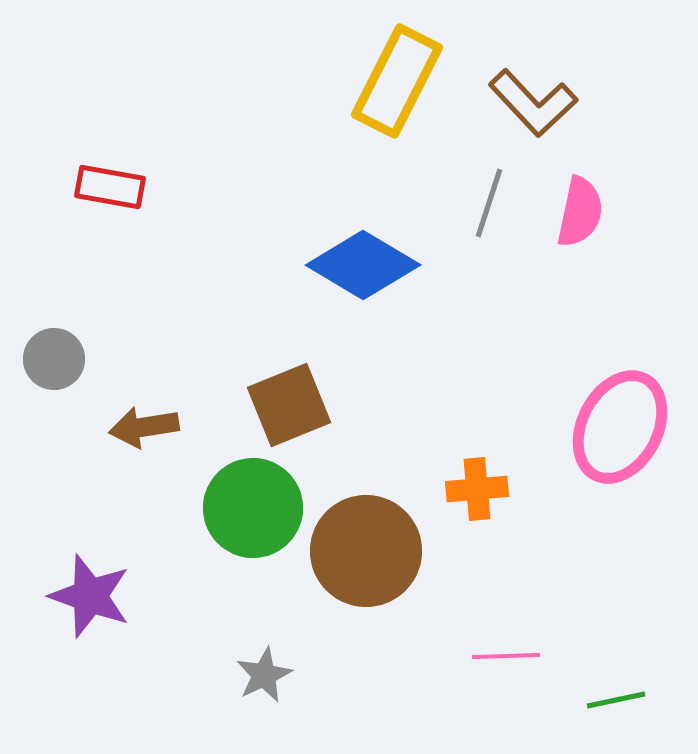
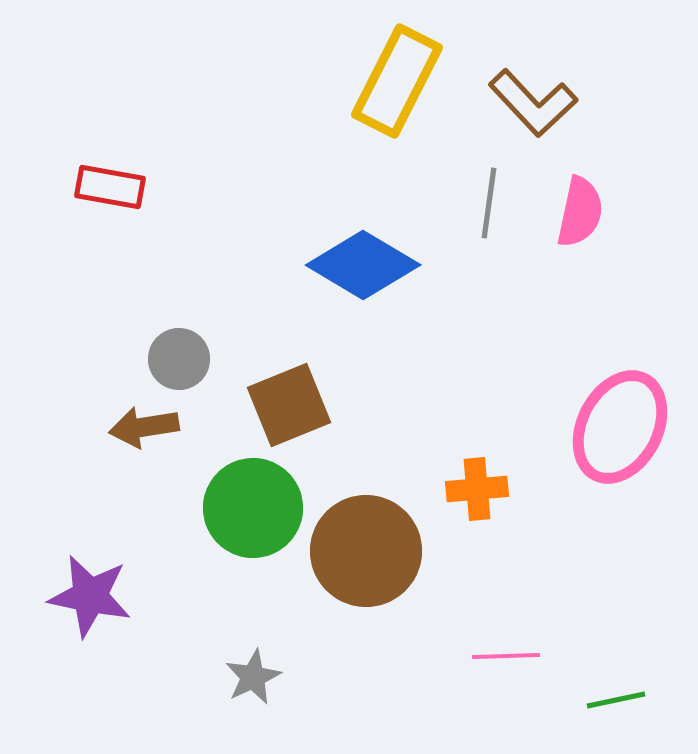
gray line: rotated 10 degrees counterclockwise
gray circle: moved 125 px right
purple star: rotated 8 degrees counterclockwise
gray star: moved 11 px left, 2 px down
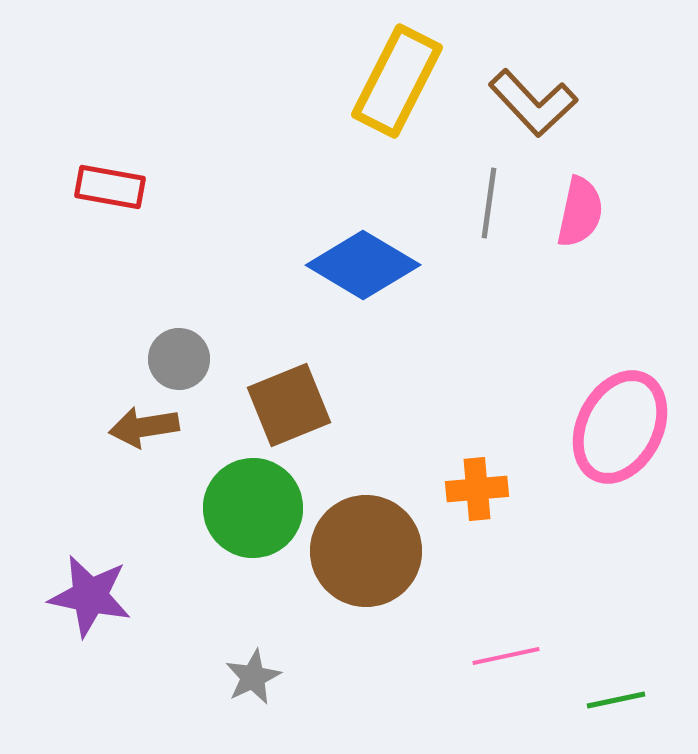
pink line: rotated 10 degrees counterclockwise
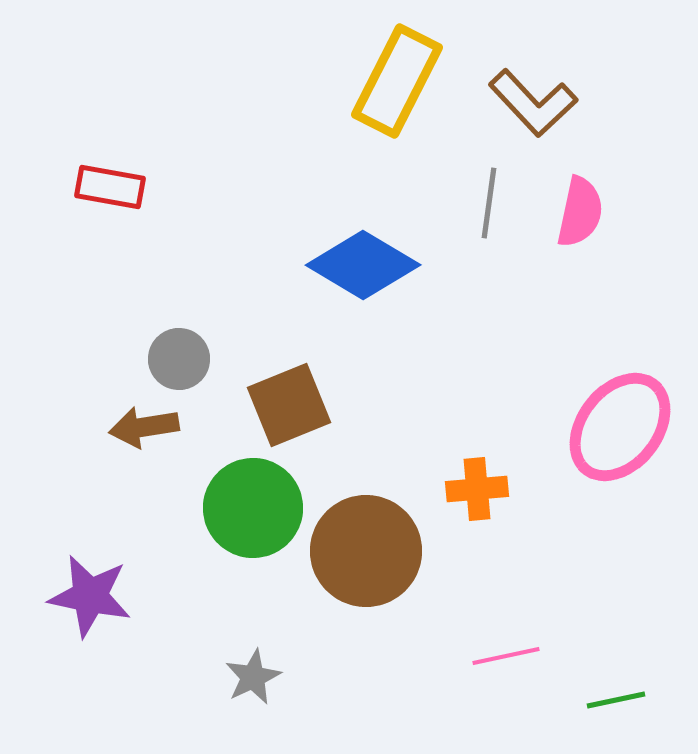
pink ellipse: rotated 11 degrees clockwise
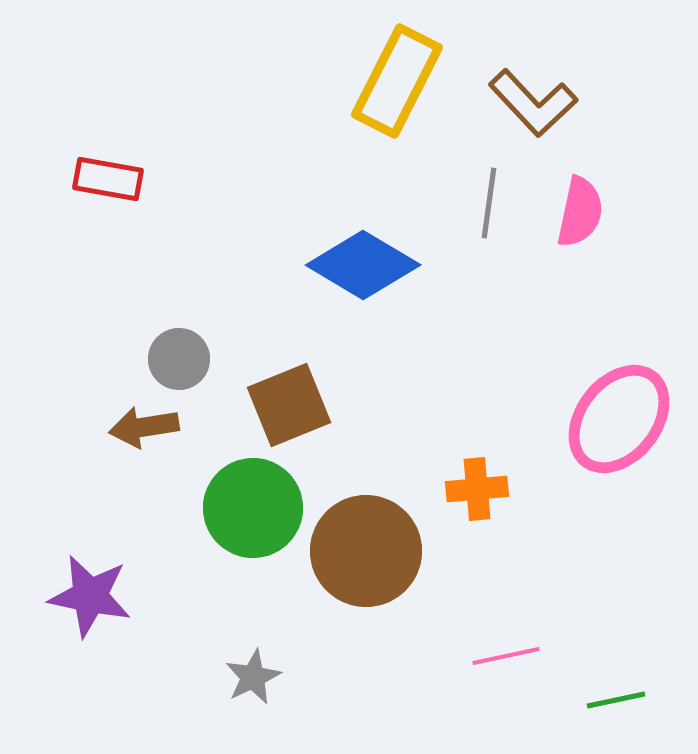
red rectangle: moved 2 px left, 8 px up
pink ellipse: moved 1 px left, 8 px up
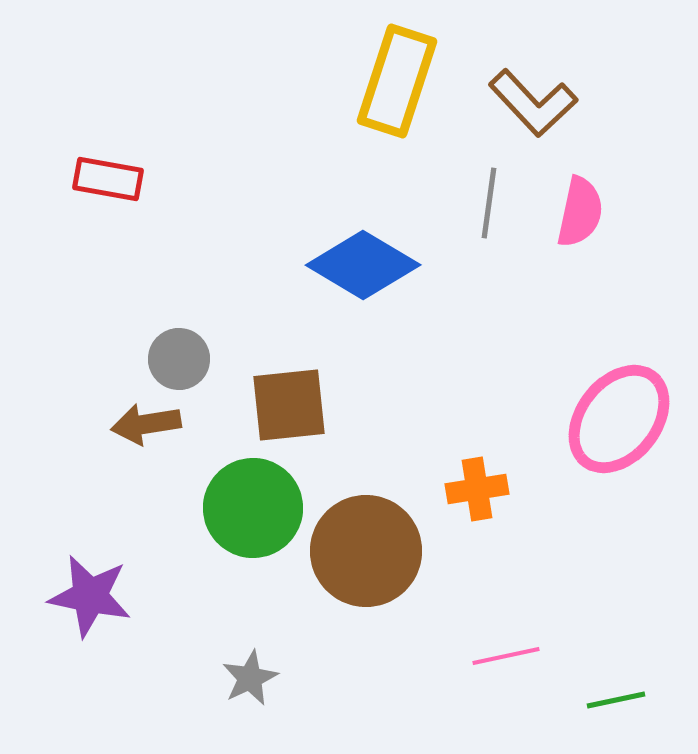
yellow rectangle: rotated 9 degrees counterclockwise
brown square: rotated 16 degrees clockwise
brown arrow: moved 2 px right, 3 px up
orange cross: rotated 4 degrees counterclockwise
gray star: moved 3 px left, 1 px down
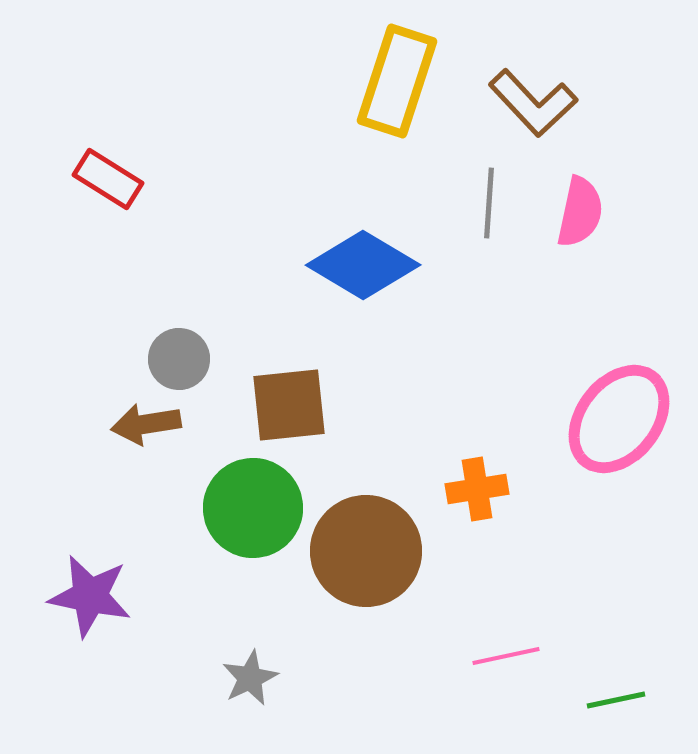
red rectangle: rotated 22 degrees clockwise
gray line: rotated 4 degrees counterclockwise
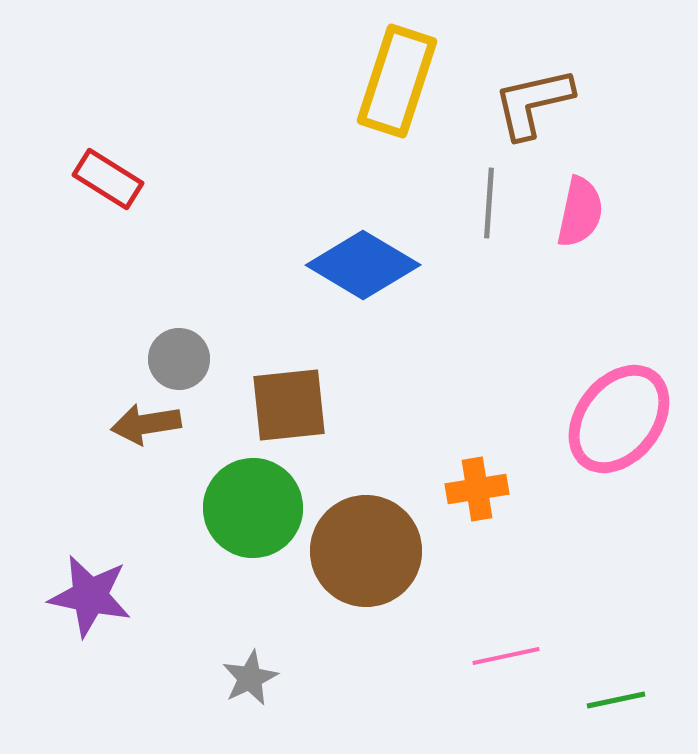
brown L-shape: rotated 120 degrees clockwise
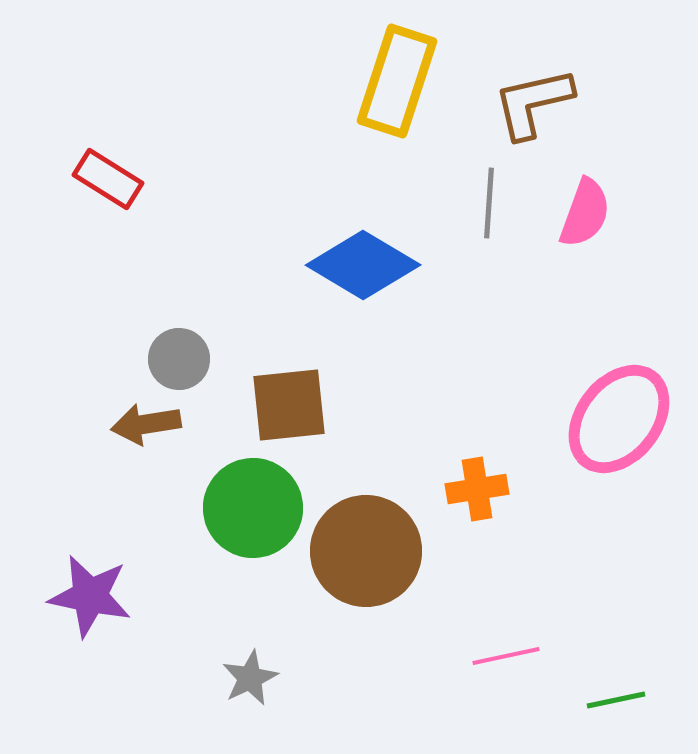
pink semicircle: moved 5 px right, 1 px down; rotated 8 degrees clockwise
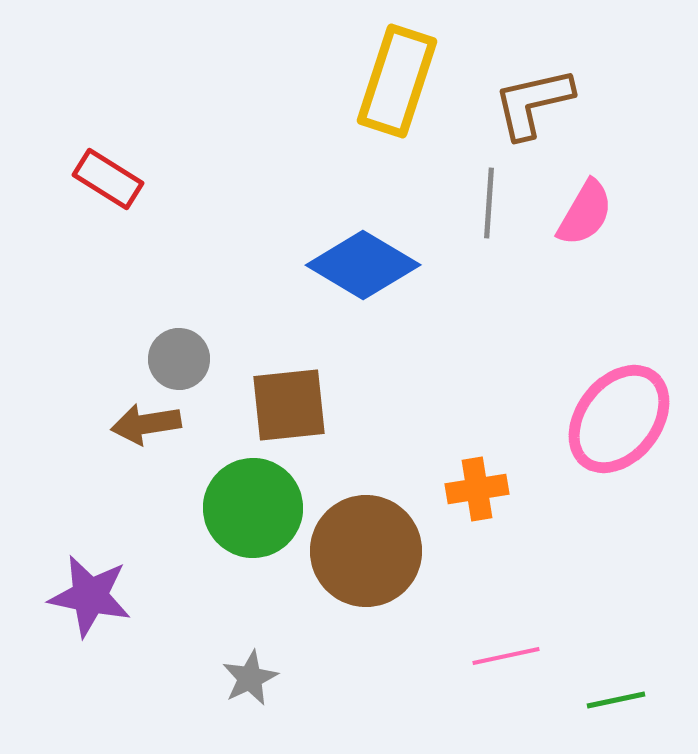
pink semicircle: rotated 10 degrees clockwise
